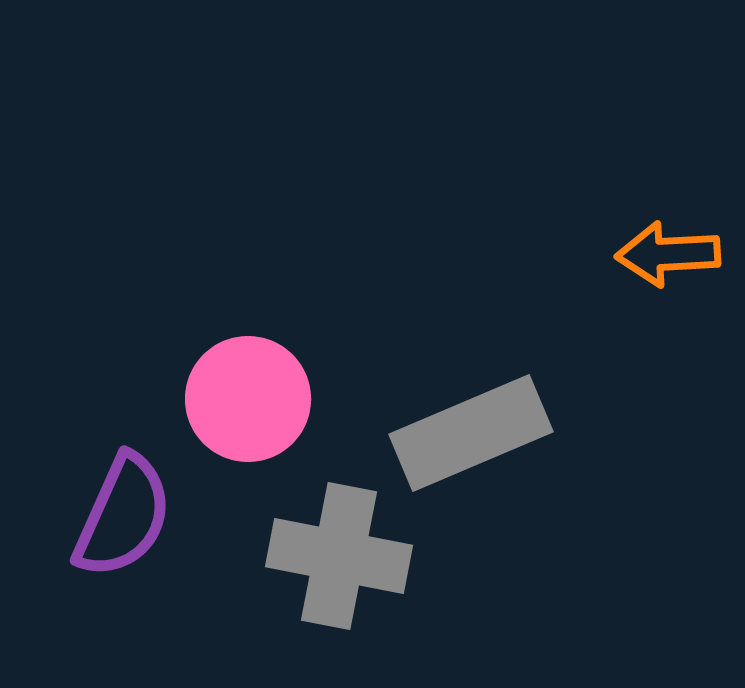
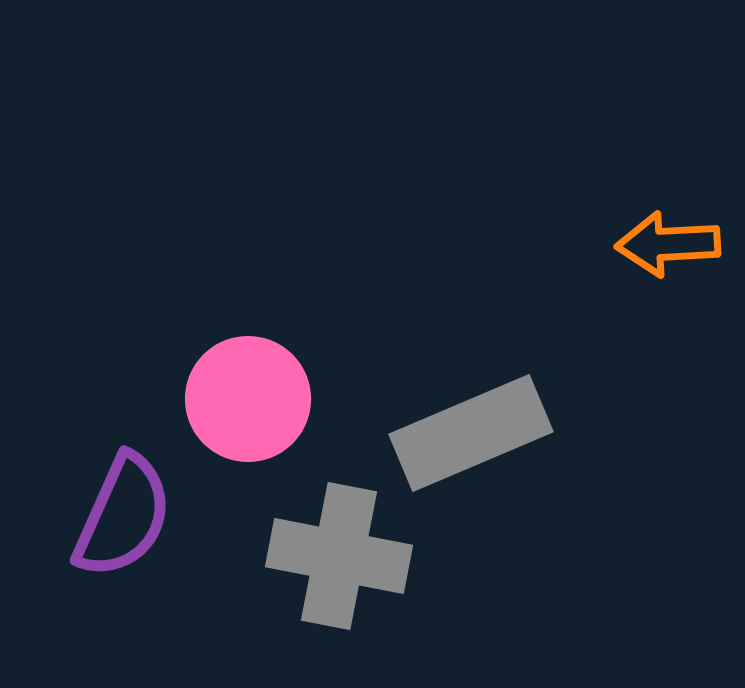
orange arrow: moved 10 px up
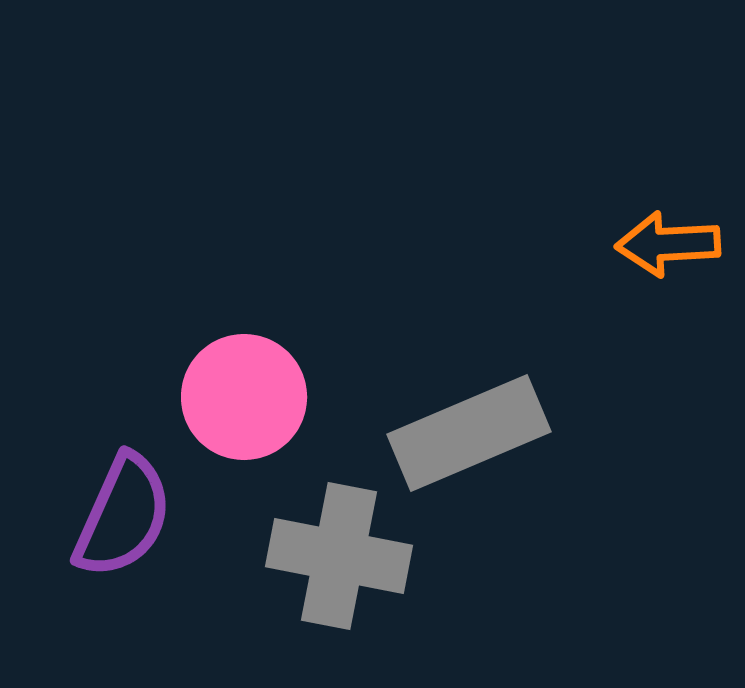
pink circle: moved 4 px left, 2 px up
gray rectangle: moved 2 px left
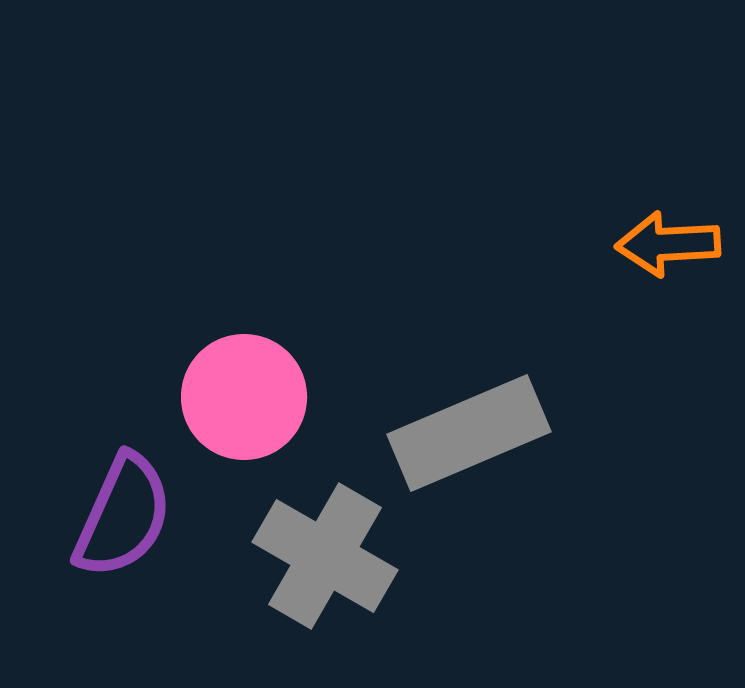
gray cross: moved 14 px left; rotated 19 degrees clockwise
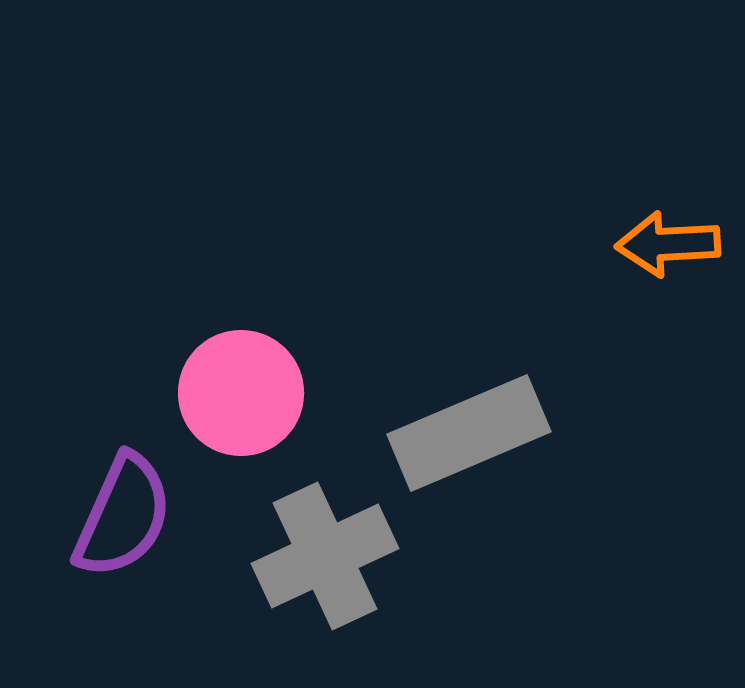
pink circle: moved 3 px left, 4 px up
gray cross: rotated 35 degrees clockwise
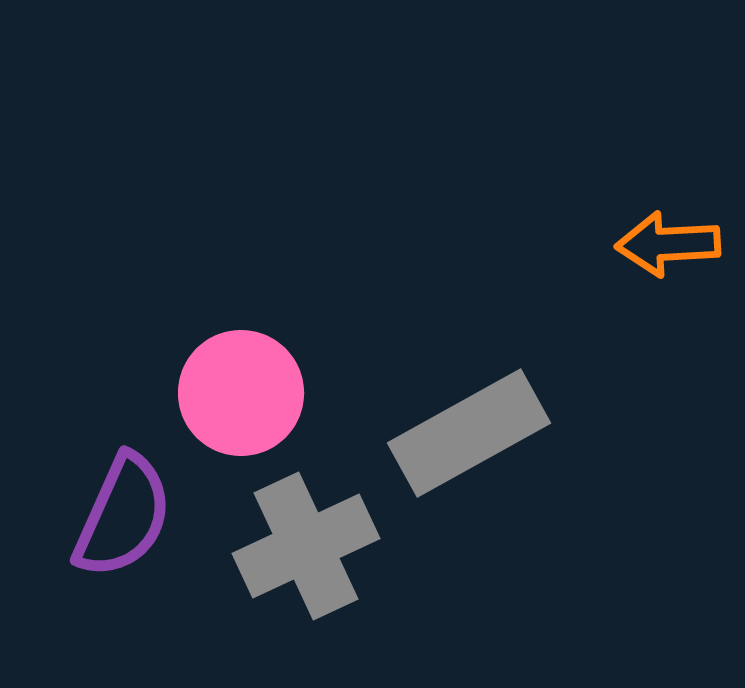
gray rectangle: rotated 6 degrees counterclockwise
gray cross: moved 19 px left, 10 px up
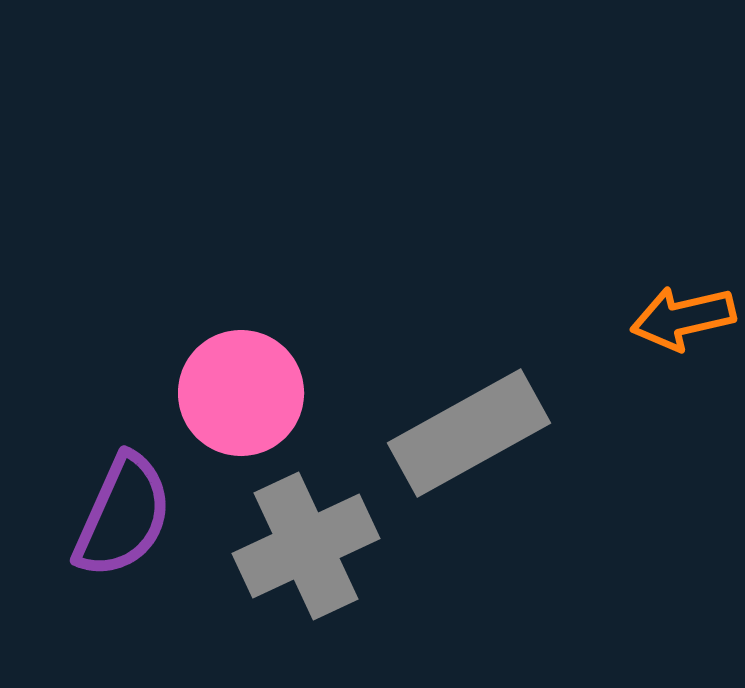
orange arrow: moved 15 px right, 74 px down; rotated 10 degrees counterclockwise
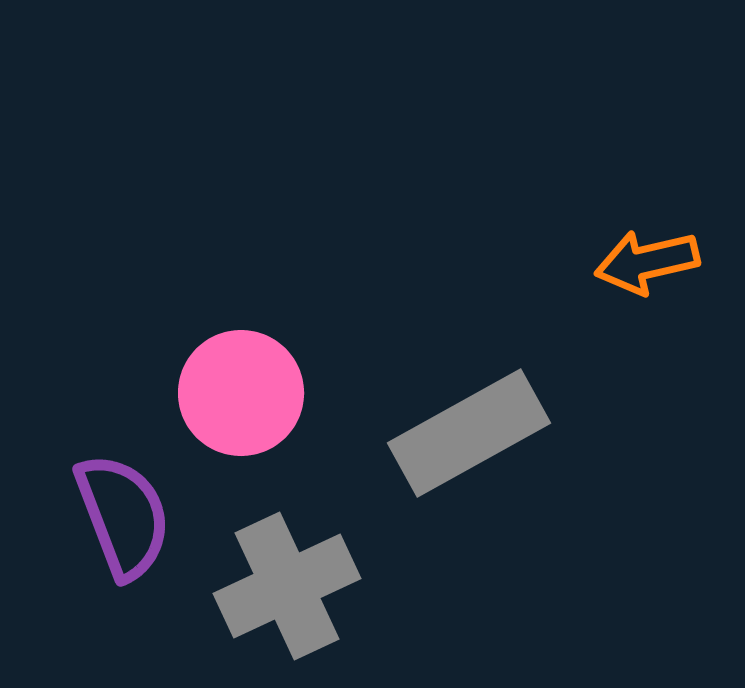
orange arrow: moved 36 px left, 56 px up
purple semicircle: rotated 45 degrees counterclockwise
gray cross: moved 19 px left, 40 px down
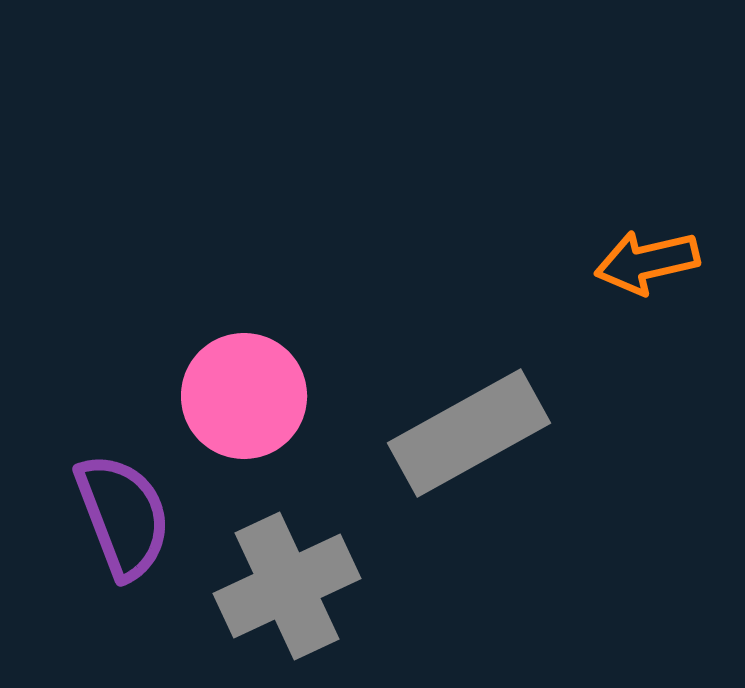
pink circle: moved 3 px right, 3 px down
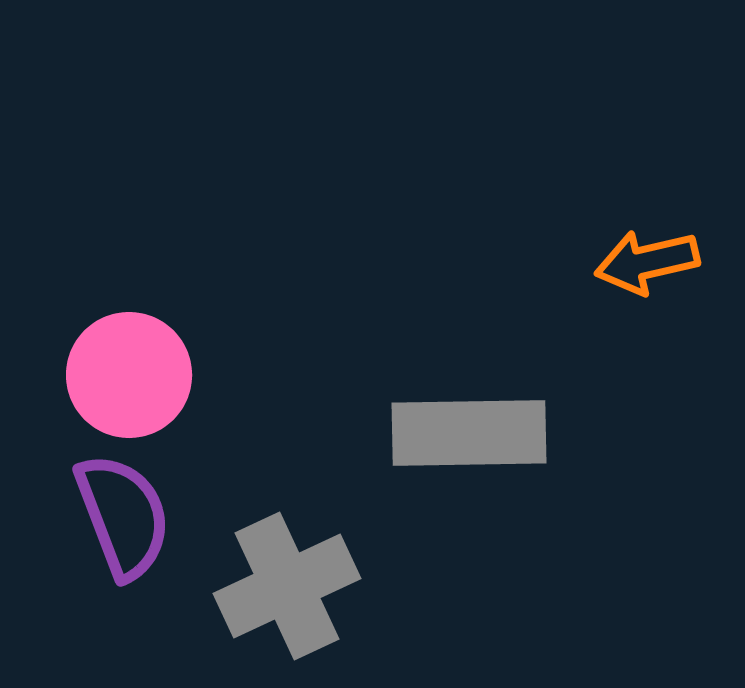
pink circle: moved 115 px left, 21 px up
gray rectangle: rotated 28 degrees clockwise
